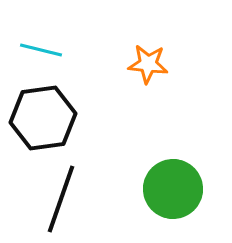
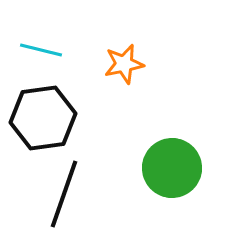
orange star: moved 24 px left; rotated 18 degrees counterclockwise
green circle: moved 1 px left, 21 px up
black line: moved 3 px right, 5 px up
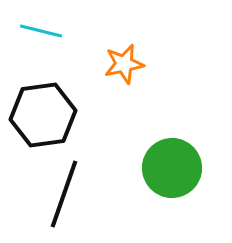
cyan line: moved 19 px up
black hexagon: moved 3 px up
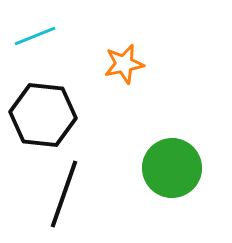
cyan line: moved 6 px left, 5 px down; rotated 36 degrees counterclockwise
black hexagon: rotated 14 degrees clockwise
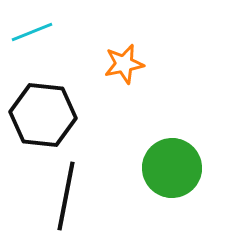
cyan line: moved 3 px left, 4 px up
black line: moved 2 px right, 2 px down; rotated 8 degrees counterclockwise
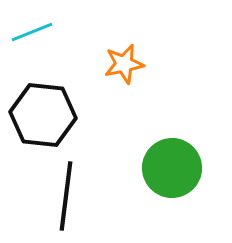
black line: rotated 4 degrees counterclockwise
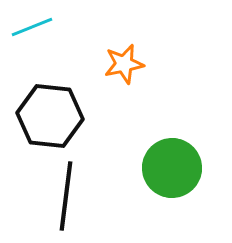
cyan line: moved 5 px up
black hexagon: moved 7 px right, 1 px down
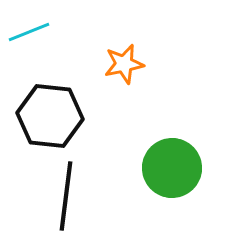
cyan line: moved 3 px left, 5 px down
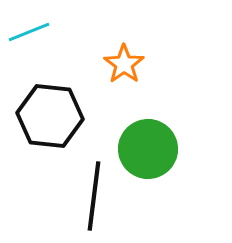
orange star: rotated 24 degrees counterclockwise
green circle: moved 24 px left, 19 px up
black line: moved 28 px right
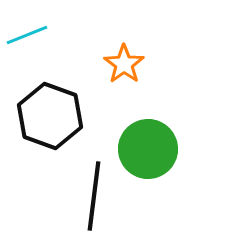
cyan line: moved 2 px left, 3 px down
black hexagon: rotated 14 degrees clockwise
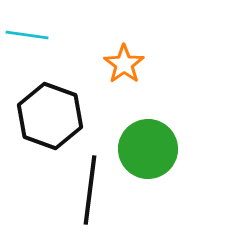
cyan line: rotated 30 degrees clockwise
black line: moved 4 px left, 6 px up
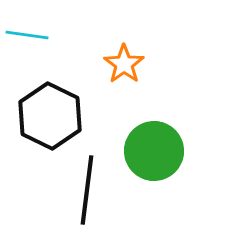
black hexagon: rotated 6 degrees clockwise
green circle: moved 6 px right, 2 px down
black line: moved 3 px left
